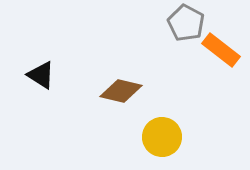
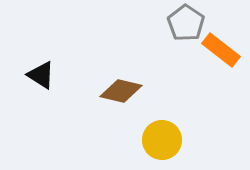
gray pentagon: rotated 6 degrees clockwise
yellow circle: moved 3 px down
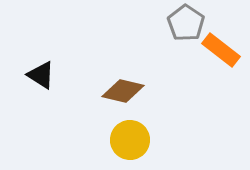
brown diamond: moved 2 px right
yellow circle: moved 32 px left
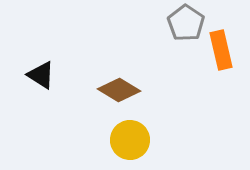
orange rectangle: rotated 39 degrees clockwise
brown diamond: moved 4 px left, 1 px up; rotated 18 degrees clockwise
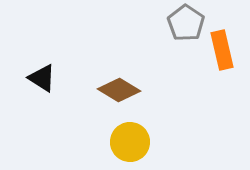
orange rectangle: moved 1 px right
black triangle: moved 1 px right, 3 px down
yellow circle: moved 2 px down
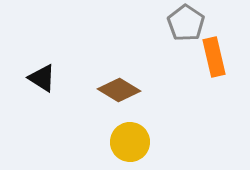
orange rectangle: moved 8 px left, 7 px down
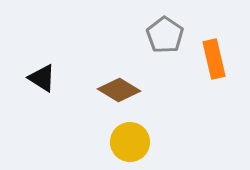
gray pentagon: moved 21 px left, 12 px down
orange rectangle: moved 2 px down
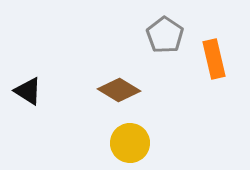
black triangle: moved 14 px left, 13 px down
yellow circle: moved 1 px down
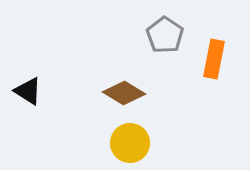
orange rectangle: rotated 24 degrees clockwise
brown diamond: moved 5 px right, 3 px down
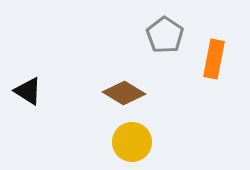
yellow circle: moved 2 px right, 1 px up
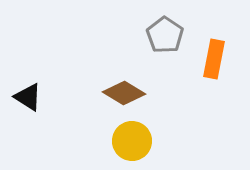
black triangle: moved 6 px down
yellow circle: moved 1 px up
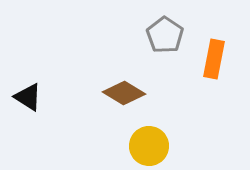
yellow circle: moved 17 px right, 5 px down
